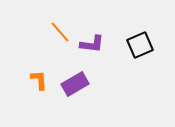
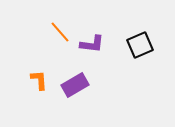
purple rectangle: moved 1 px down
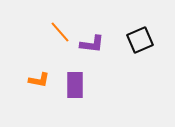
black square: moved 5 px up
orange L-shape: rotated 105 degrees clockwise
purple rectangle: rotated 60 degrees counterclockwise
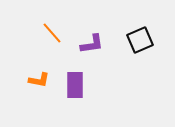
orange line: moved 8 px left, 1 px down
purple L-shape: rotated 15 degrees counterclockwise
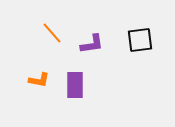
black square: rotated 16 degrees clockwise
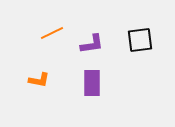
orange line: rotated 75 degrees counterclockwise
purple rectangle: moved 17 px right, 2 px up
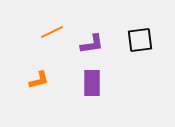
orange line: moved 1 px up
orange L-shape: rotated 25 degrees counterclockwise
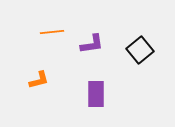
orange line: rotated 20 degrees clockwise
black square: moved 10 px down; rotated 32 degrees counterclockwise
purple rectangle: moved 4 px right, 11 px down
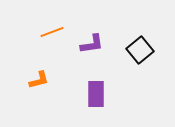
orange line: rotated 15 degrees counterclockwise
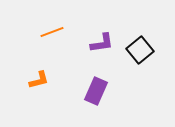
purple L-shape: moved 10 px right, 1 px up
purple rectangle: moved 3 px up; rotated 24 degrees clockwise
